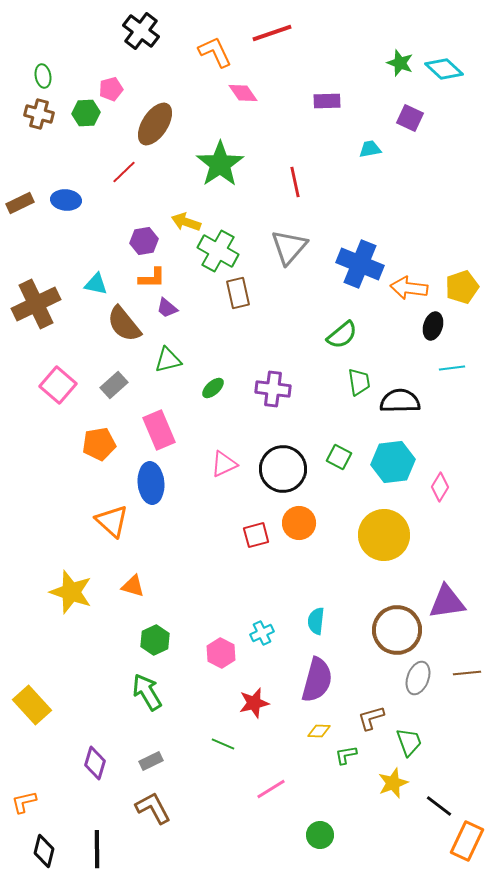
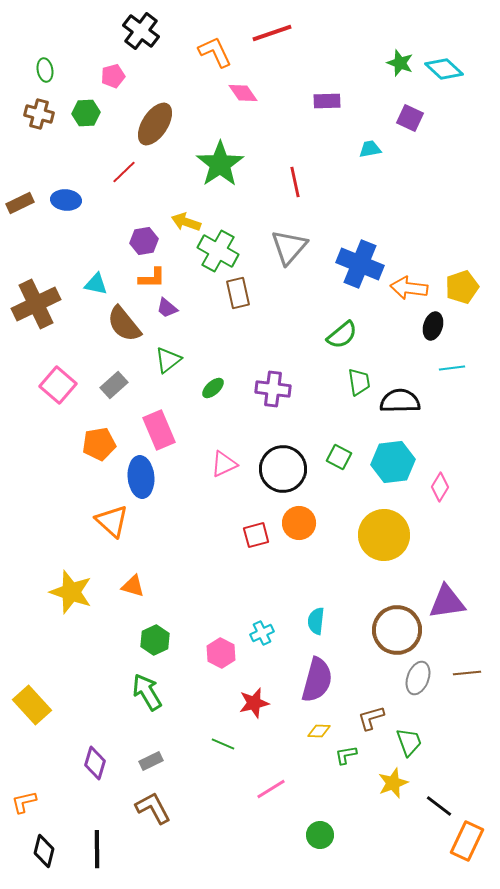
green ellipse at (43, 76): moved 2 px right, 6 px up
pink pentagon at (111, 89): moved 2 px right, 13 px up
green triangle at (168, 360): rotated 24 degrees counterclockwise
blue ellipse at (151, 483): moved 10 px left, 6 px up
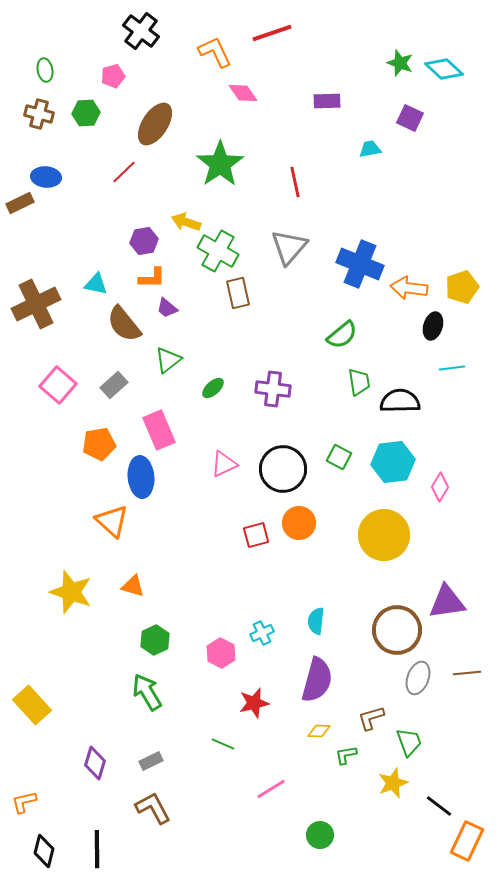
blue ellipse at (66, 200): moved 20 px left, 23 px up
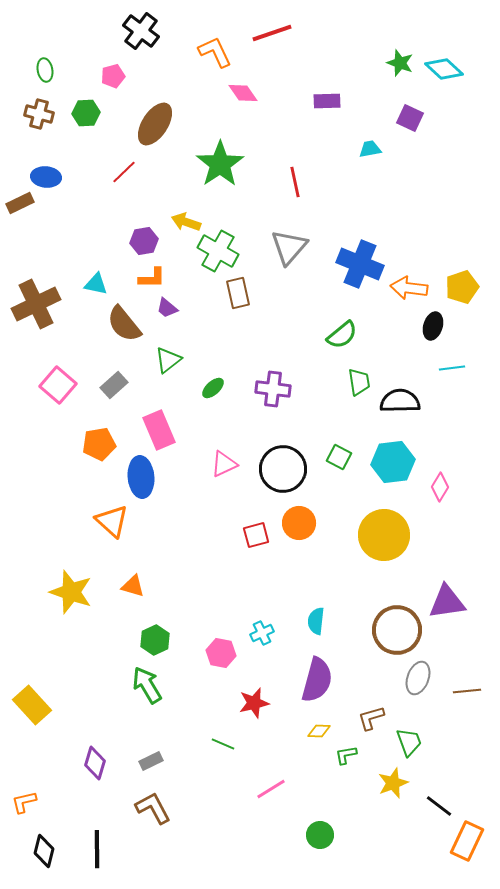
pink hexagon at (221, 653): rotated 16 degrees counterclockwise
brown line at (467, 673): moved 18 px down
green arrow at (147, 692): moved 7 px up
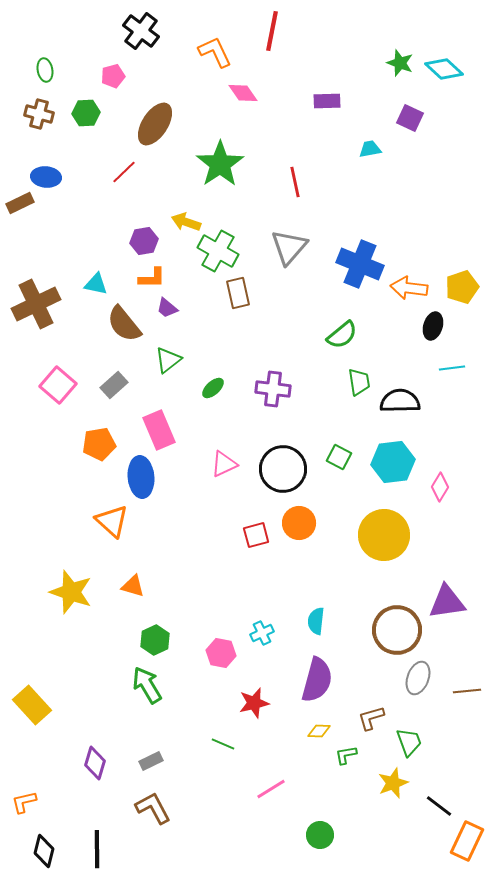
red line at (272, 33): moved 2 px up; rotated 60 degrees counterclockwise
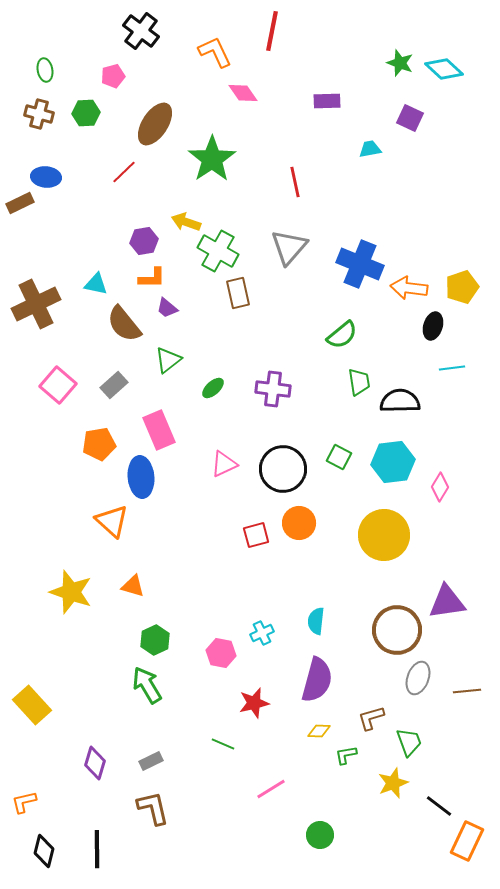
green star at (220, 164): moved 8 px left, 5 px up
brown L-shape at (153, 808): rotated 15 degrees clockwise
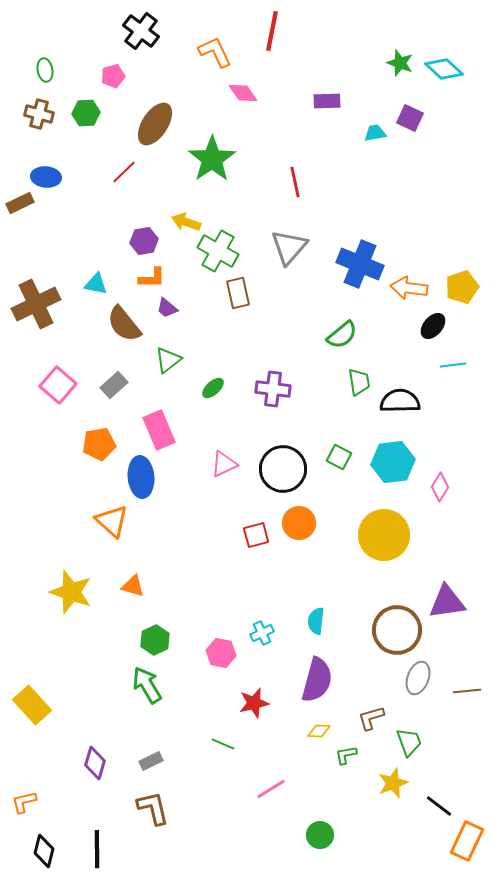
cyan trapezoid at (370, 149): moved 5 px right, 16 px up
black ellipse at (433, 326): rotated 24 degrees clockwise
cyan line at (452, 368): moved 1 px right, 3 px up
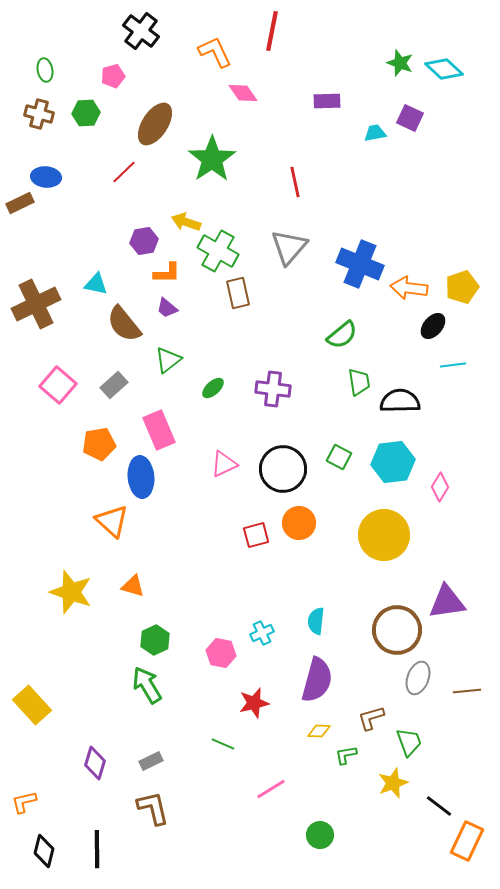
orange L-shape at (152, 278): moved 15 px right, 5 px up
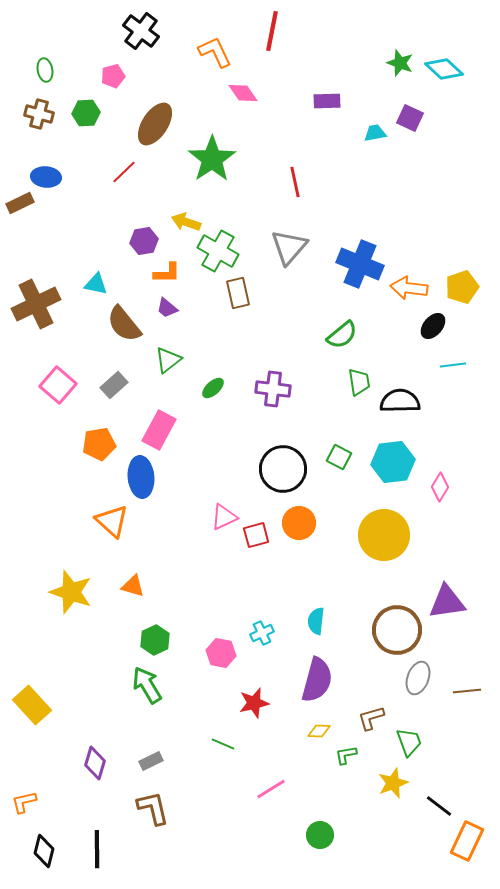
pink rectangle at (159, 430): rotated 51 degrees clockwise
pink triangle at (224, 464): moved 53 px down
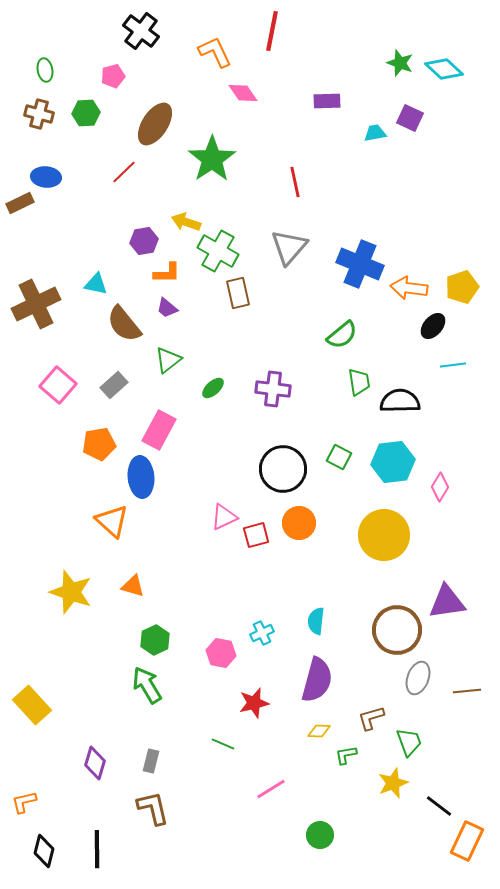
gray rectangle at (151, 761): rotated 50 degrees counterclockwise
